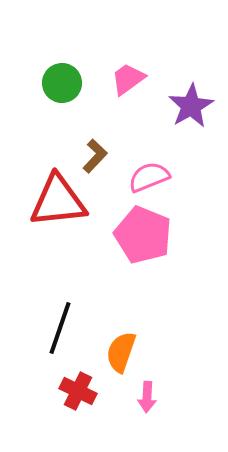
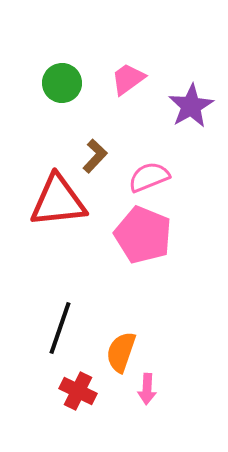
pink arrow: moved 8 px up
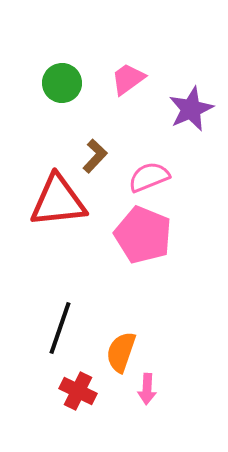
purple star: moved 3 px down; rotated 6 degrees clockwise
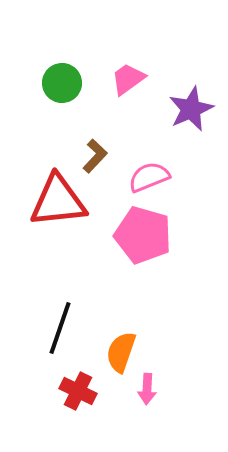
pink pentagon: rotated 6 degrees counterclockwise
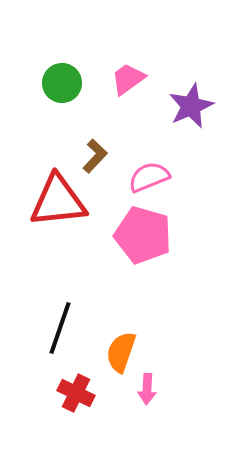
purple star: moved 3 px up
red cross: moved 2 px left, 2 px down
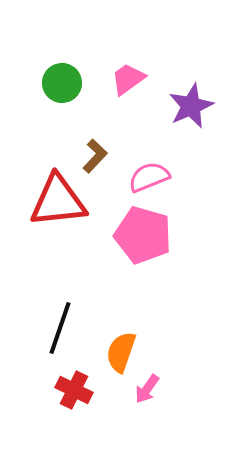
pink arrow: rotated 32 degrees clockwise
red cross: moved 2 px left, 3 px up
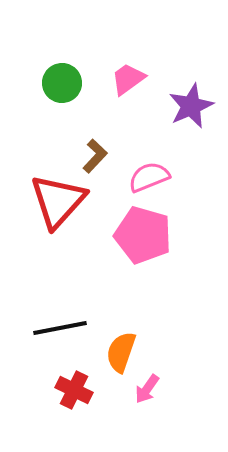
red triangle: rotated 42 degrees counterclockwise
black line: rotated 60 degrees clockwise
